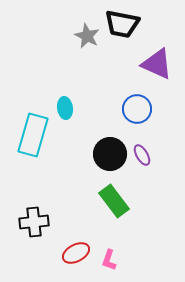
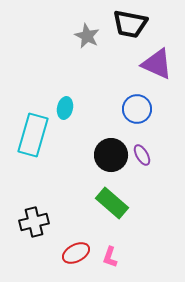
black trapezoid: moved 8 px right
cyan ellipse: rotated 20 degrees clockwise
black circle: moved 1 px right, 1 px down
green rectangle: moved 2 px left, 2 px down; rotated 12 degrees counterclockwise
black cross: rotated 8 degrees counterclockwise
pink L-shape: moved 1 px right, 3 px up
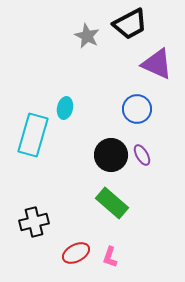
black trapezoid: rotated 39 degrees counterclockwise
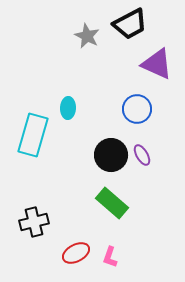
cyan ellipse: moved 3 px right; rotated 10 degrees counterclockwise
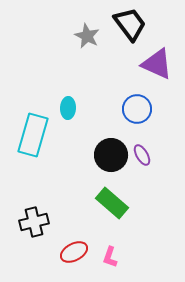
black trapezoid: rotated 99 degrees counterclockwise
red ellipse: moved 2 px left, 1 px up
